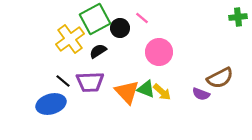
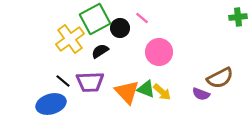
black semicircle: moved 2 px right
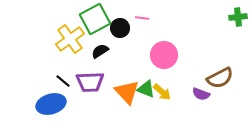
pink line: rotated 32 degrees counterclockwise
pink circle: moved 5 px right, 3 px down
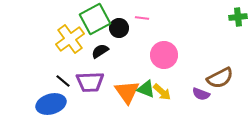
black circle: moved 1 px left
orange triangle: rotated 8 degrees clockwise
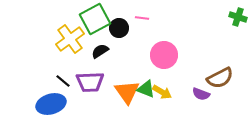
green cross: rotated 24 degrees clockwise
yellow arrow: rotated 12 degrees counterclockwise
